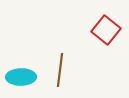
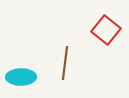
brown line: moved 5 px right, 7 px up
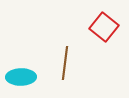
red square: moved 2 px left, 3 px up
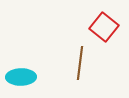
brown line: moved 15 px right
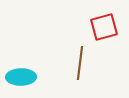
red square: rotated 36 degrees clockwise
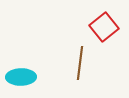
red square: rotated 24 degrees counterclockwise
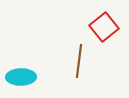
brown line: moved 1 px left, 2 px up
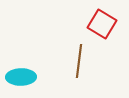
red square: moved 2 px left, 3 px up; rotated 20 degrees counterclockwise
